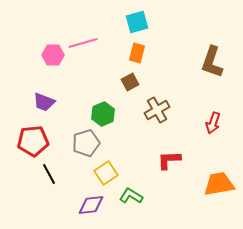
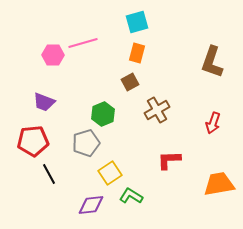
yellow square: moved 4 px right
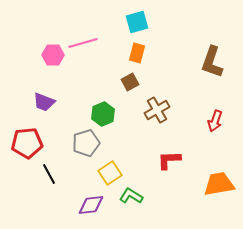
red arrow: moved 2 px right, 2 px up
red pentagon: moved 6 px left, 2 px down
